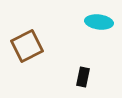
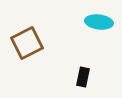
brown square: moved 3 px up
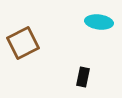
brown square: moved 4 px left
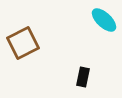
cyan ellipse: moved 5 px right, 2 px up; rotated 36 degrees clockwise
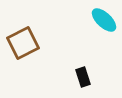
black rectangle: rotated 30 degrees counterclockwise
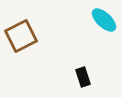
brown square: moved 2 px left, 7 px up
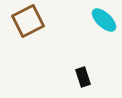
brown square: moved 7 px right, 15 px up
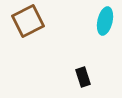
cyan ellipse: moved 1 px right, 1 px down; rotated 60 degrees clockwise
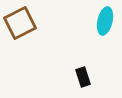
brown square: moved 8 px left, 2 px down
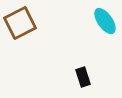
cyan ellipse: rotated 48 degrees counterclockwise
